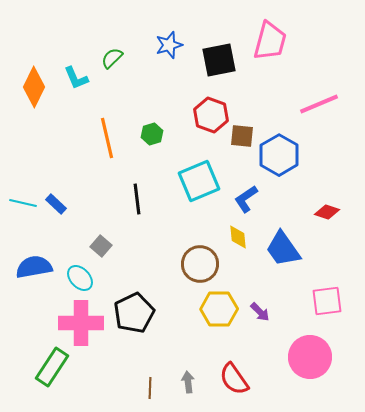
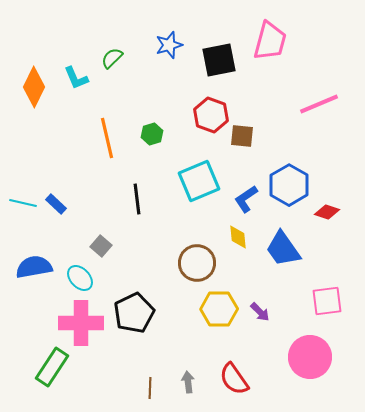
blue hexagon: moved 10 px right, 30 px down
brown circle: moved 3 px left, 1 px up
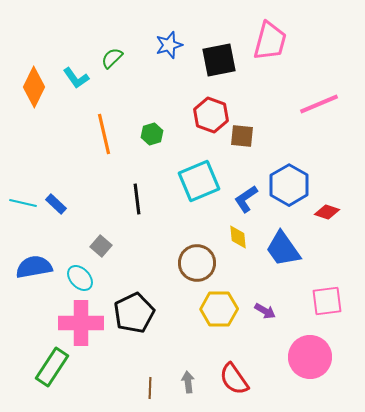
cyan L-shape: rotated 12 degrees counterclockwise
orange line: moved 3 px left, 4 px up
purple arrow: moved 5 px right, 1 px up; rotated 15 degrees counterclockwise
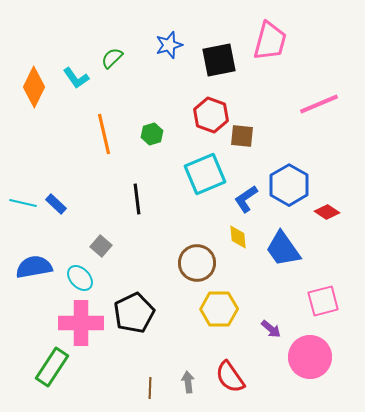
cyan square: moved 6 px right, 7 px up
red diamond: rotated 15 degrees clockwise
pink square: moved 4 px left; rotated 8 degrees counterclockwise
purple arrow: moved 6 px right, 18 px down; rotated 10 degrees clockwise
red semicircle: moved 4 px left, 2 px up
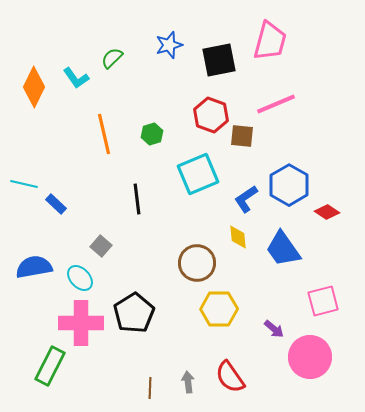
pink line: moved 43 px left
cyan square: moved 7 px left
cyan line: moved 1 px right, 19 px up
black pentagon: rotated 6 degrees counterclockwise
purple arrow: moved 3 px right
green rectangle: moved 2 px left, 1 px up; rotated 6 degrees counterclockwise
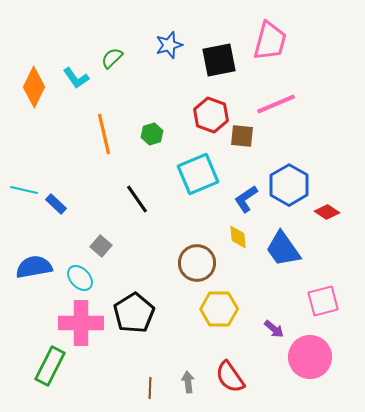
cyan line: moved 6 px down
black line: rotated 28 degrees counterclockwise
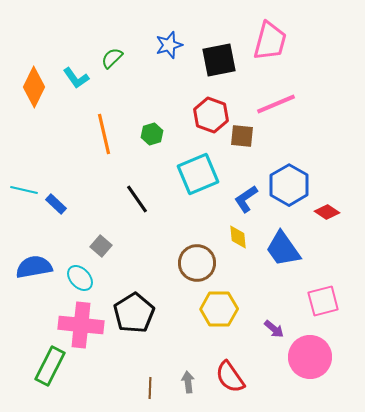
pink cross: moved 2 px down; rotated 6 degrees clockwise
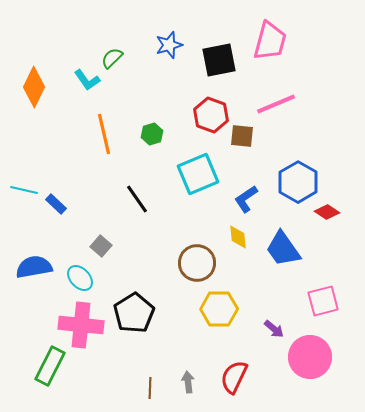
cyan L-shape: moved 11 px right, 2 px down
blue hexagon: moved 9 px right, 3 px up
red semicircle: moved 4 px right; rotated 60 degrees clockwise
